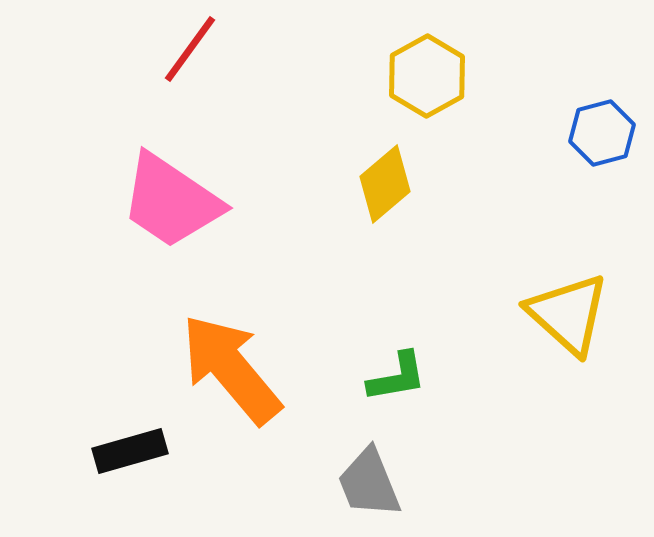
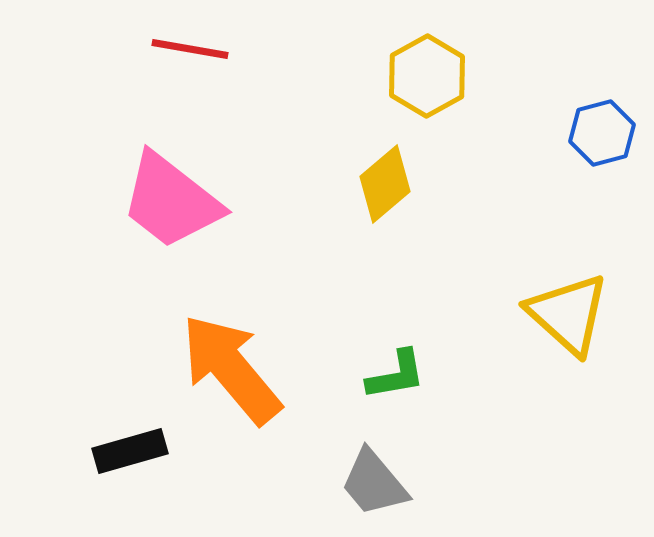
red line: rotated 64 degrees clockwise
pink trapezoid: rotated 4 degrees clockwise
green L-shape: moved 1 px left, 2 px up
gray trapezoid: moved 5 px right; rotated 18 degrees counterclockwise
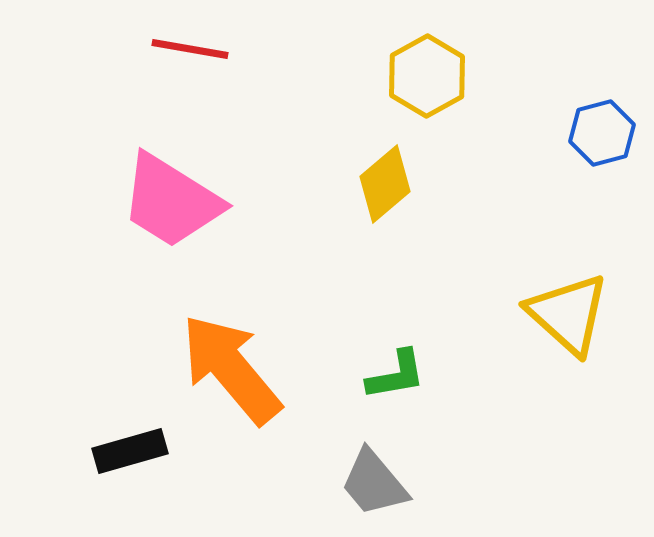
pink trapezoid: rotated 6 degrees counterclockwise
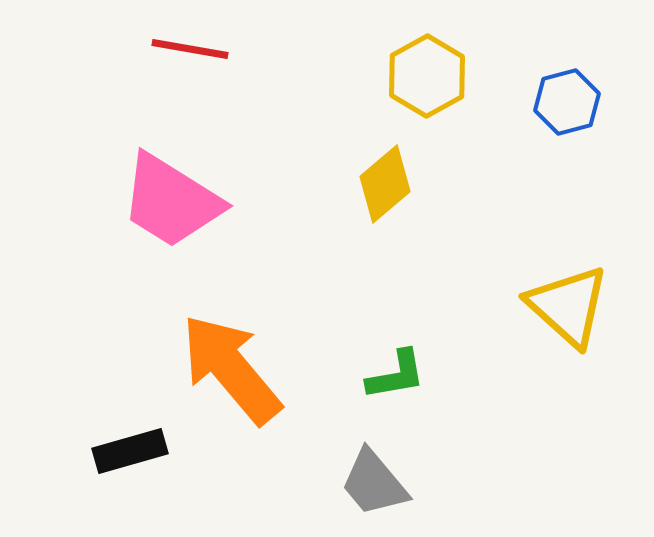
blue hexagon: moved 35 px left, 31 px up
yellow triangle: moved 8 px up
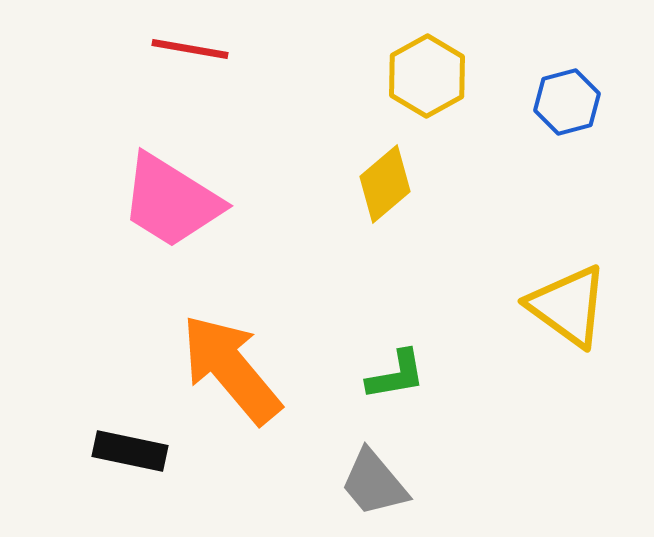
yellow triangle: rotated 6 degrees counterclockwise
black rectangle: rotated 28 degrees clockwise
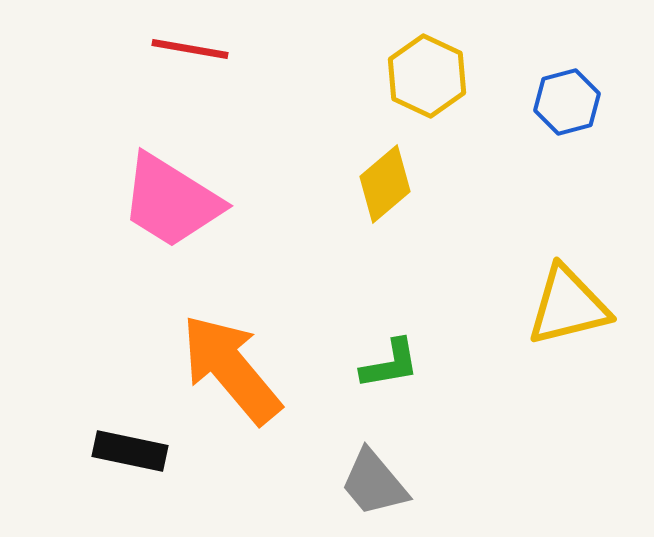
yellow hexagon: rotated 6 degrees counterclockwise
yellow triangle: rotated 50 degrees counterclockwise
green L-shape: moved 6 px left, 11 px up
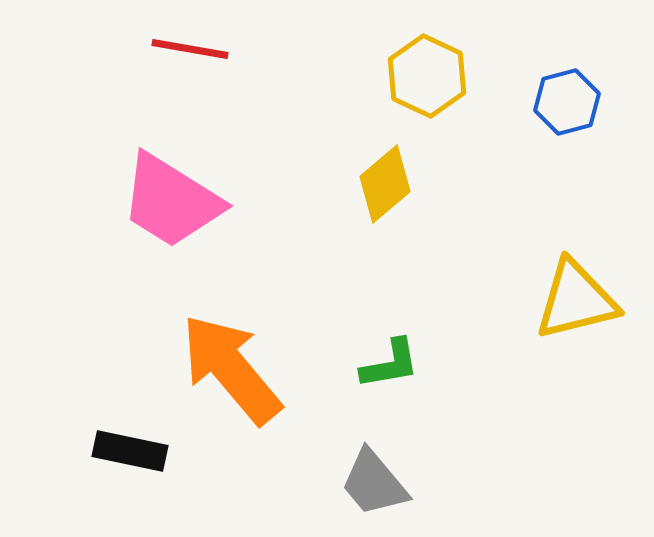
yellow triangle: moved 8 px right, 6 px up
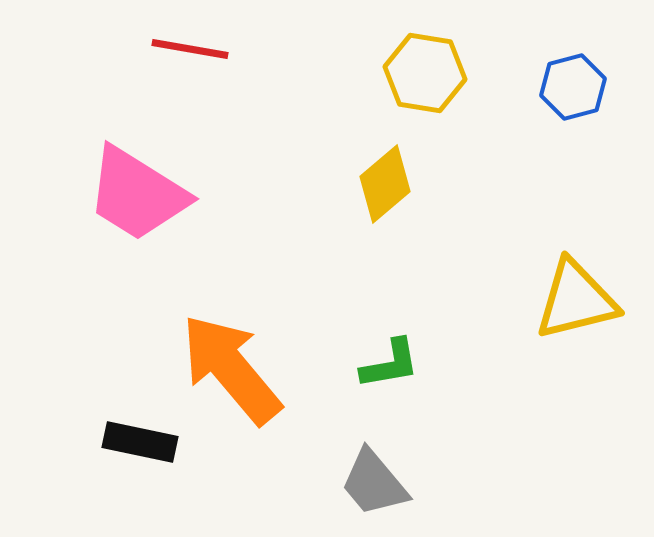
yellow hexagon: moved 2 px left, 3 px up; rotated 16 degrees counterclockwise
blue hexagon: moved 6 px right, 15 px up
pink trapezoid: moved 34 px left, 7 px up
black rectangle: moved 10 px right, 9 px up
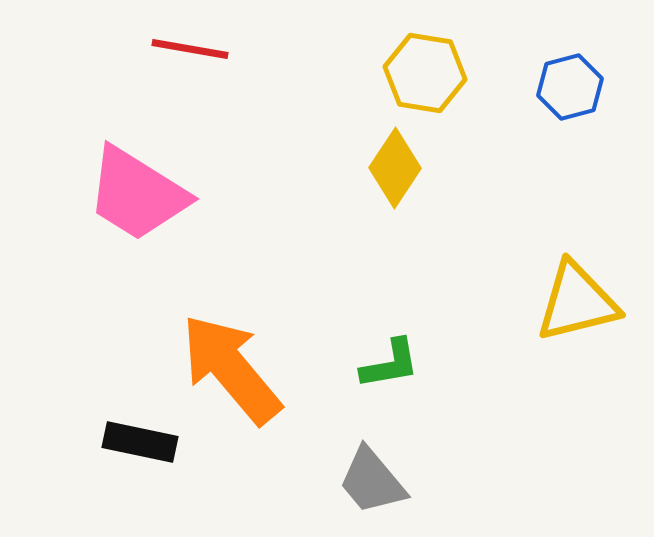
blue hexagon: moved 3 px left
yellow diamond: moved 10 px right, 16 px up; rotated 16 degrees counterclockwise
yellow triangle: moved 1 px right, 2 px down
gray trapezoid: moved 2 px left, 2 px up
